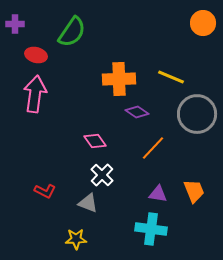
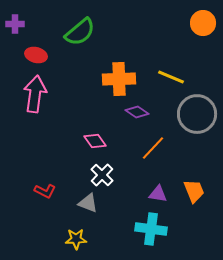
green semicircle: moved 8 px right; rotated 16 degrees clockwise
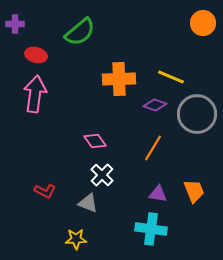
purple diamond: moved 18 px right, 7 px up; rotated 15 degrees counterclockwise
orange line: rotated 12 degrees counterclockwise
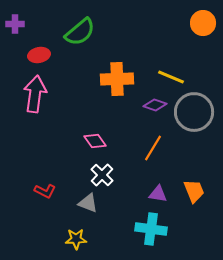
red ellipse: moved 3 px right; rotated 25 degrees counterclockwise
orange cross: moved 2 px left
gray circle: moved 3 px left, 2 px up
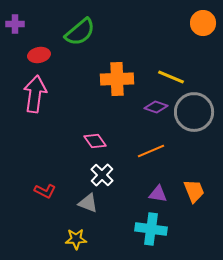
purple diamond: moved 1 px right, 2 px down
orange line: moved 2 px left, 3 px down; rotated 36 degrees clockwise
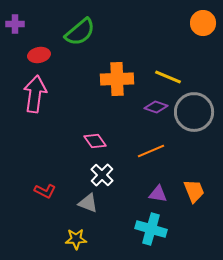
yellow line: moved 3 px left
cyan cross: rotated 8 degrees clockwise
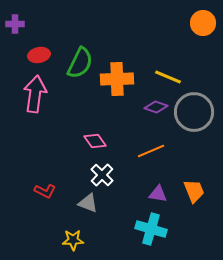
green semicircle: moved 31 px down; rotated 24 degrees counterclockwise
yellow star: moved 3 px left, 1 px down
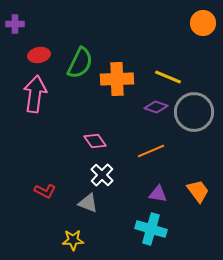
orange trapezoid: moved 4 px right; rotated 15 degrees counterclockwise
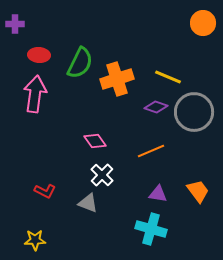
red ellipse: rotated 15 degrees clockwise
orange cross: rotated 16 degrees counterclockwise
yellow star: moved 38 px left
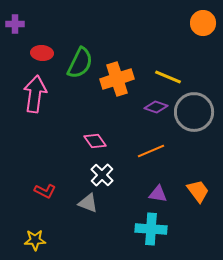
red ellipse: moved 3 px right, 2 px up
cyan cross: rotated 12 degrees counterclockwise
